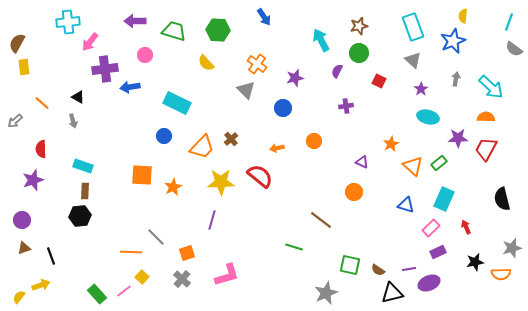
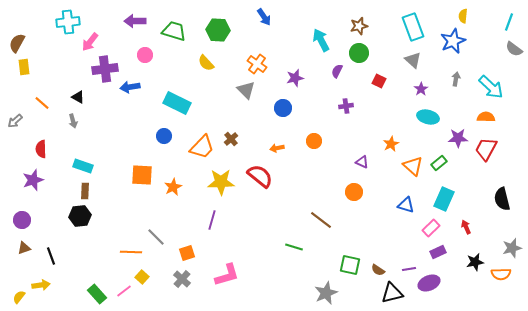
yellow arrow at (41, 285): rotated 12 degrees clockwise
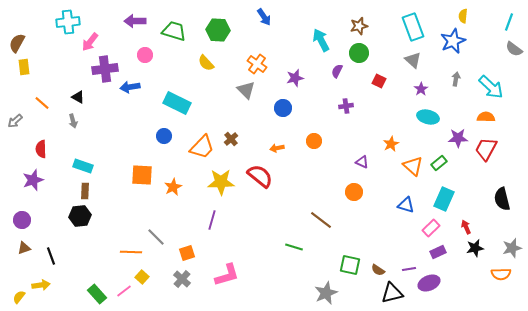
black star at (475, 262): moved 14 px up
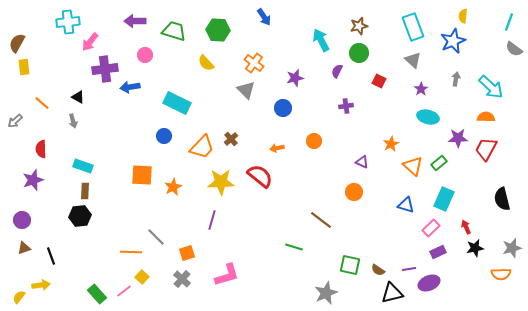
orange cross at (257, 64): moved 3 px left, 1 px up
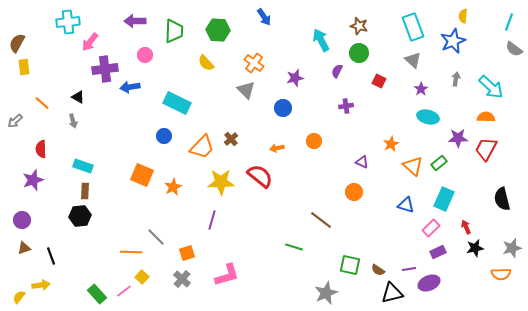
brown star at (359, 26): rotated 30 degrees clockwise
green trapezoid at (174, 31): rotated 75 degrees clockwise
orange square at (142, 175): rotated 20 degrees clockwise
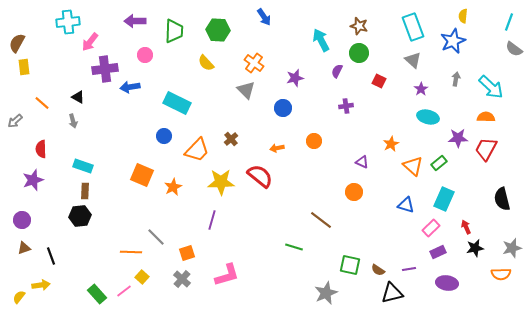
orange trapezoid at (202, 147): moved 5 px left, 3 px down
purple ellipse at (429, 283): moved 18 px right; rotated 30 degrees clockwise
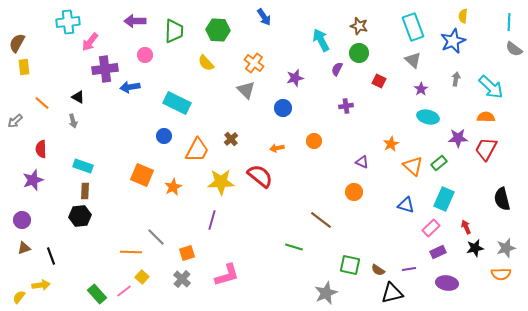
cyan line at (509, 22): rotated 18 degrees counterclockwise
purple semicircle at (337, 71): moved 2 px up
orange trapezoid at (197, 150): rotated 16 degrees counterclockwise
gray star at (512, 248): moved 6 px left
